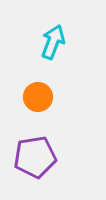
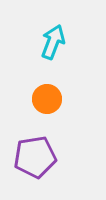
orange circle: moved 9 px right, 2 px down
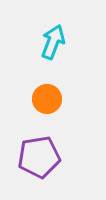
purple pentagon: moved 4 px right
